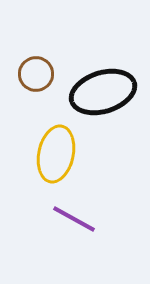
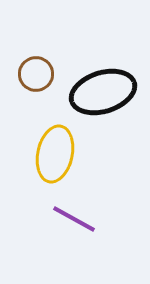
yellow ellipse: moved 1 px left
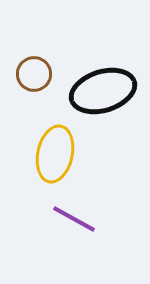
brown circle: moved 2 px left
black ellipse: moved 1 px up
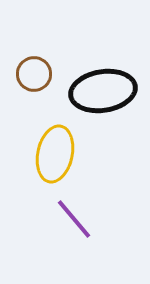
black ellipse: rotated 8 degrees clockwise
purple line: rotated 21 degrees clockwise
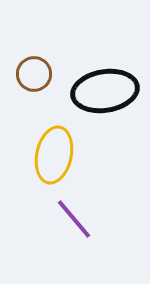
black ellipse: moved 2 px right
yellow ellipse: moved 1 px left, 1 px down
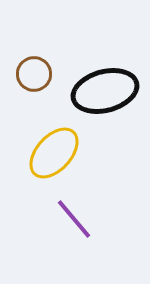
black ellipse: rotated 6 degrees counterclockwise
yellow ellipse: moved 2 px up; rotated 30 degrees clockwise
